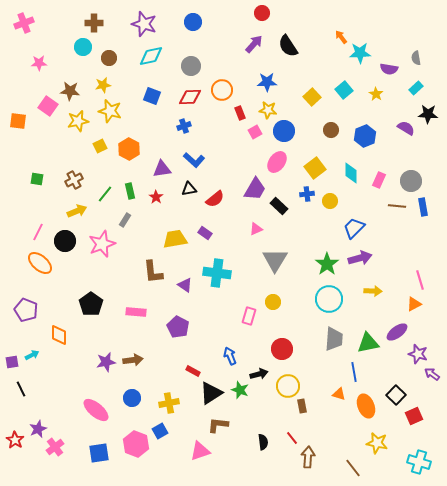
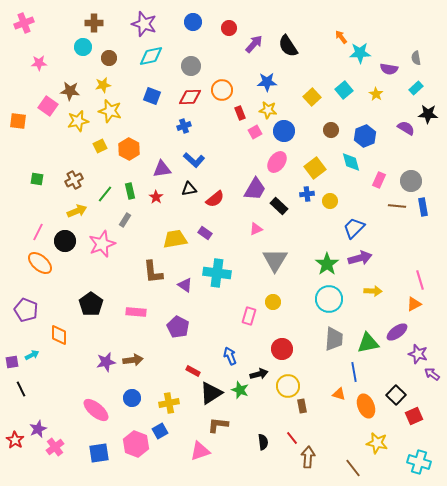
red circle at (262, 13): moved 33 px left, 15 px down
cyan diamond at (351, 173): moved 11 px up; rotated 15 degrees counterclockwise
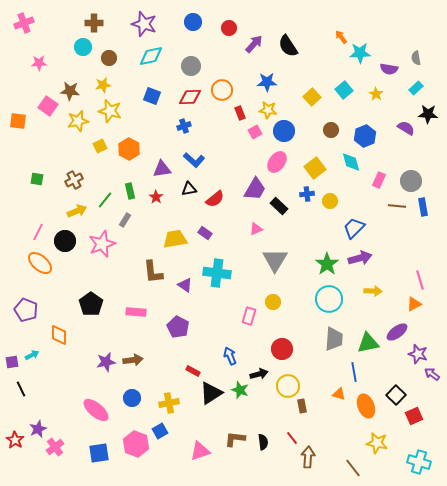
green line at (105, 194): moved 6 px down
brown L-shape at (218, 425): moved 17 px right, 14 px down
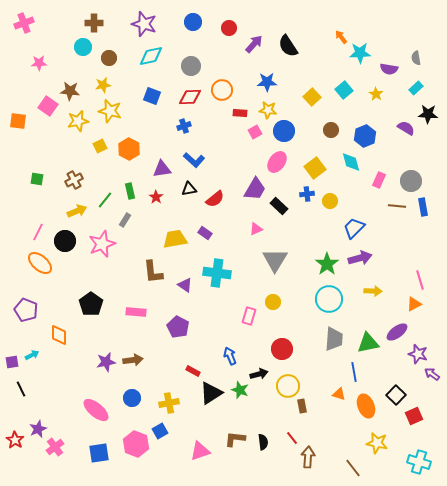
red rectangle at (240, 113): rotated 64 degrees counterclockwise
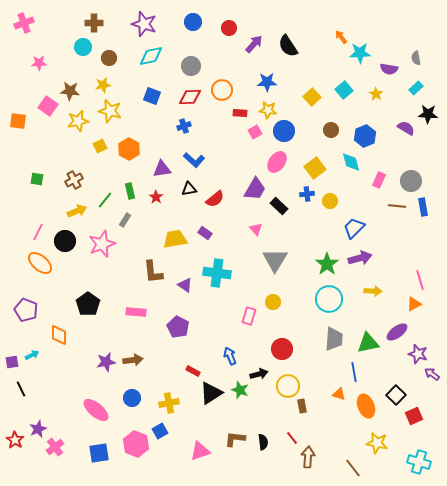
pink triangle at (256, 229): rotated 48 degrees counterclockwise
black pentagon at (91, 304): moved 3 px left
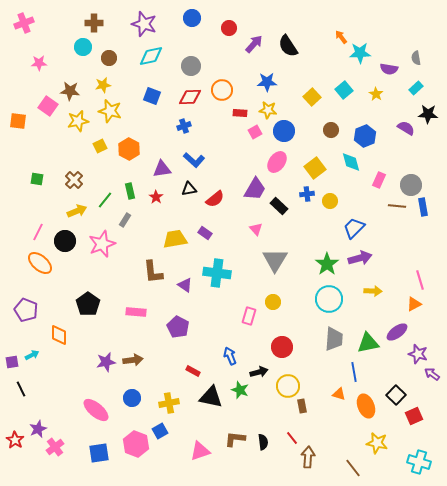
blue circle at (193, 22): moved 1 px left, 4 px up
brown cross at (74, 180): rotated 18 degrees counterclockwise
gray circle at (411, 181): moved 4 px down
red circle at (282, 349): moved 2 px up
black arrow at (259, 374): moved 2 px up
black triangle at (211, 393): moved 4 px down; rotated 45 degrees clockwise
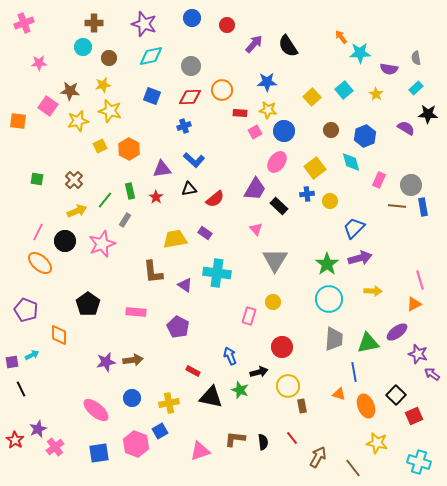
red circle at (229, 28): moved 2 px left, 3 px up
brown arrow at (308, 457): moved 10 px right; rotated 25 degrees clockwise
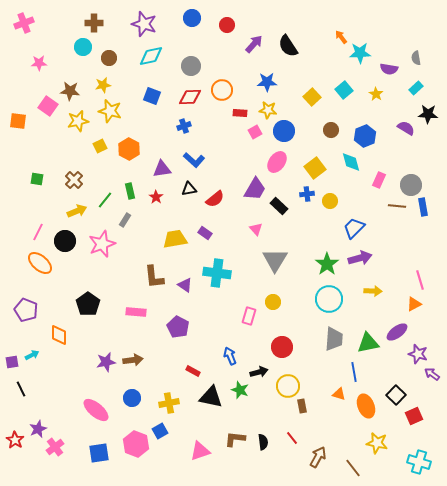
brown L-shape at (153, 272): moved 1 px right, 5 px down
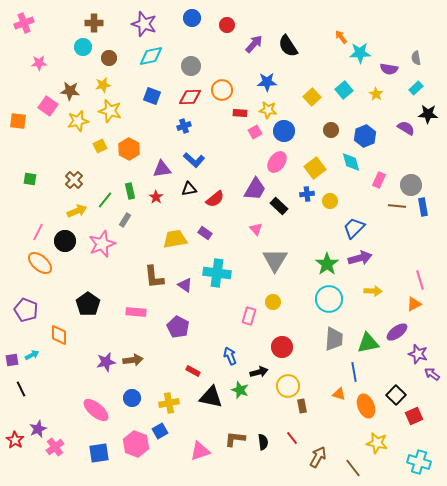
green square at (37, 179): moved 7 px left
purple square at (12, 362): moved 2 px up
